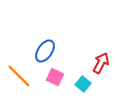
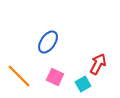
blue ellipse: moved 3 px right, 9 px up
red arrow: moved 3 px left, 1 px down
cyan square: rotated 21 degrees clockwise
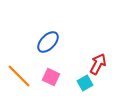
blue ellipse: rotated 10 degrees clockwise
pink square: moved 4 px left
cyan square: moved 2 px right, 1 px up
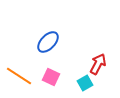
orange line: rotated 12 degrees counterclockwise
